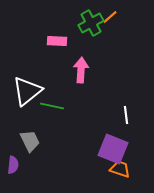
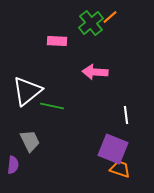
green cross: rotated 10 degrees counterclockwise
pink arrow: moved 14 px right, 2 px down; rotated 90 degrees counterclockwise
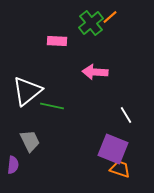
white line: rotated 24 degrees counterclockwise
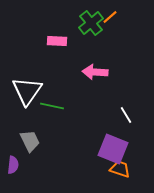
white triangle: rotated 16 degrees counterclockwise
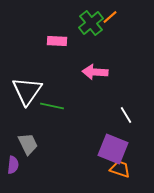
gray trapezoid: moved 2 px left, 3 px down
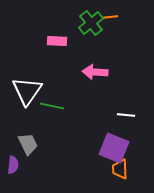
orange line: rotated 35 degrees clockwise
white line: rotated 54 degrees counterclockwise
purple square: moved 1 px right, 1 px up
orange trapezoid: rotated 110 degrees counterclockwise
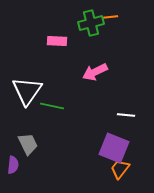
green cross: rotated 25 degrees clockwise
pink arrow: rotated 30 degrees counterclockwise
orange trapezoid: rotated 40 degrees clockwise
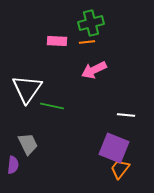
orange line: moved 23 px left, 25 px down
pink arrow: moved 1 px left, 2 px up
white triangle: moved 2 px up
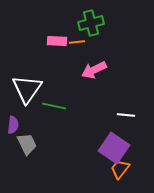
orange line: moved 10 px left
green line: moved 2 px right
gray trapezoid: moved 1 px left
purple square: rotated 12 degrees clockwise
purple semicircle: moved 40 px up
